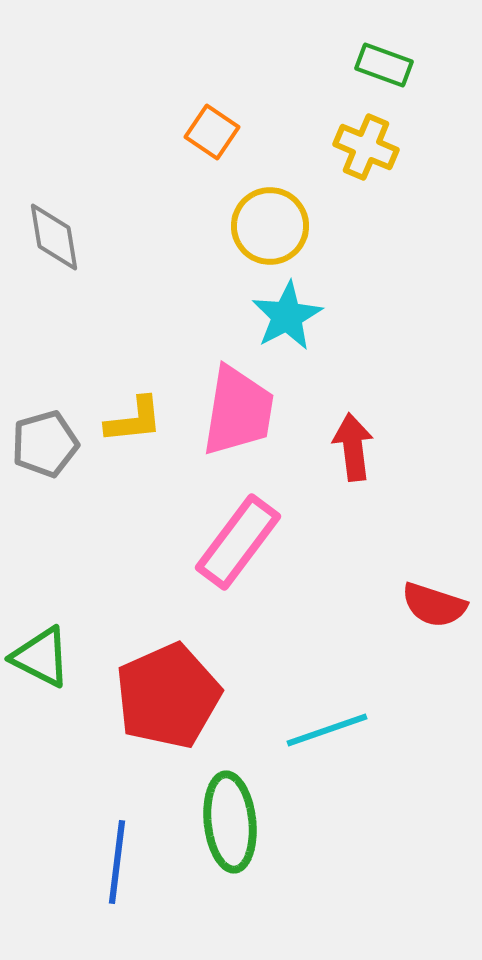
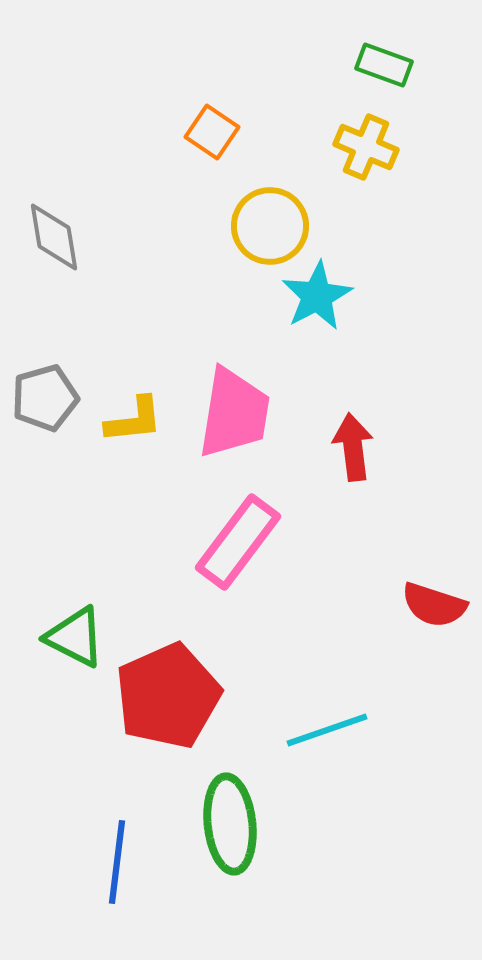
cyan star: moved 30 px right, 20 px up
pink trapezoid: moved 4 px left, 2 px down
gray pentagon: moved 46 px up
green triangle: moved 34 px right, 20 px up
green ellipse: moved 2 px down
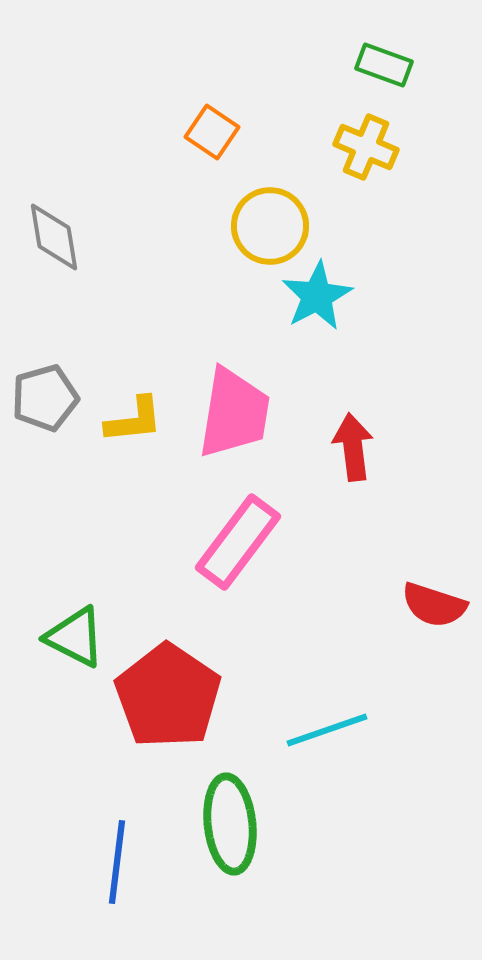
red pentagon: rotated 14 degrees counterclockwise
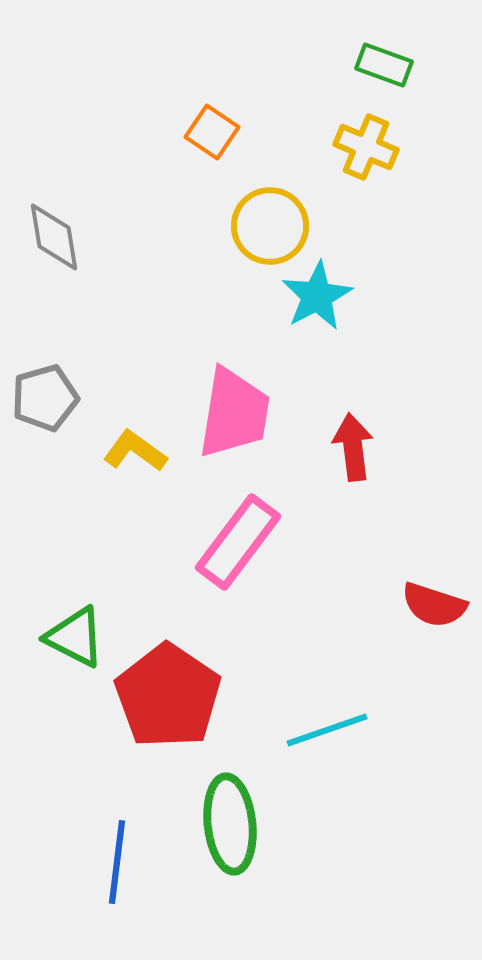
yellow L-shape: moved 1 px right, 31 px down; rotated 138 degrees counterclockwise
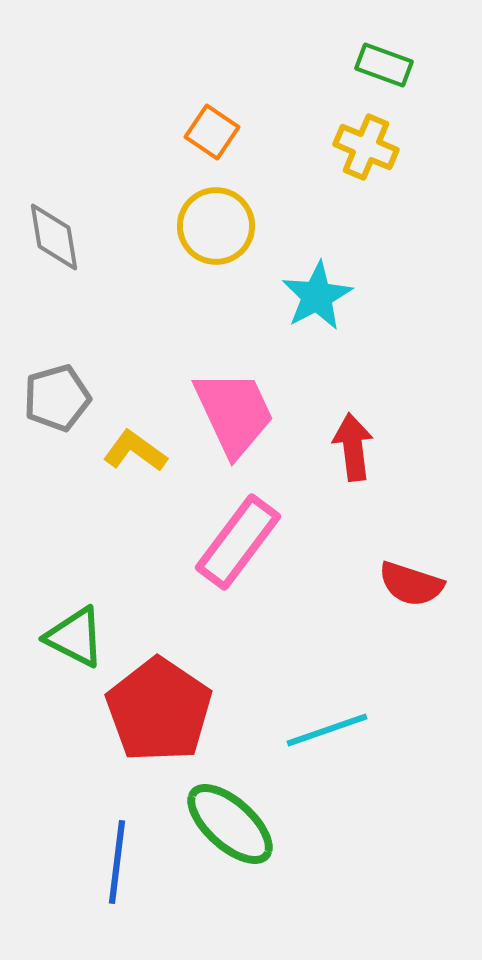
yellow circle: moved 54 px left
gray pentagon: moved 12 px right
pink trapezoid: rotated 34 degrees counterclockwise
red semicircle: moved 23 px left, 21 px up
red pentagon: moved 9 px left, 14 px down
green ellipse: rotated 42 degrees counterclockwise
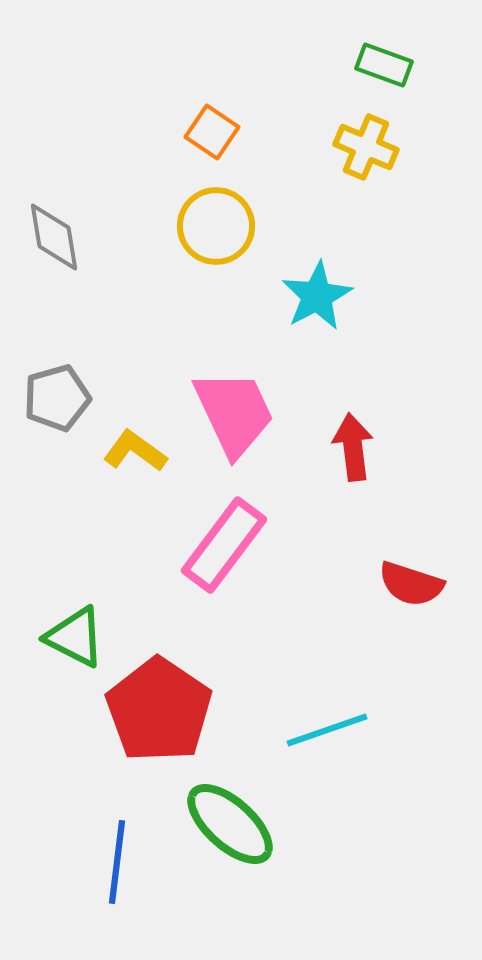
pink rectangle: moved 14 px left, 3 px down
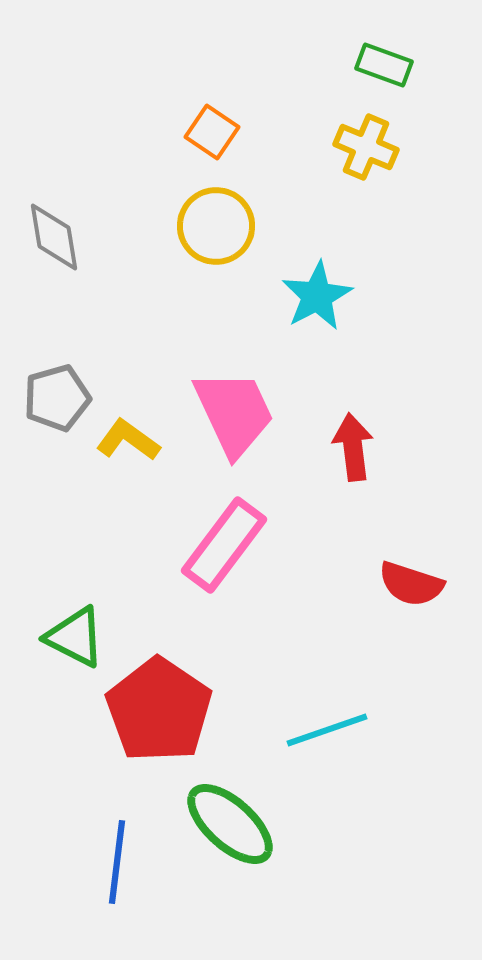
yellow L-shape: moved 7 px left, 11 px up
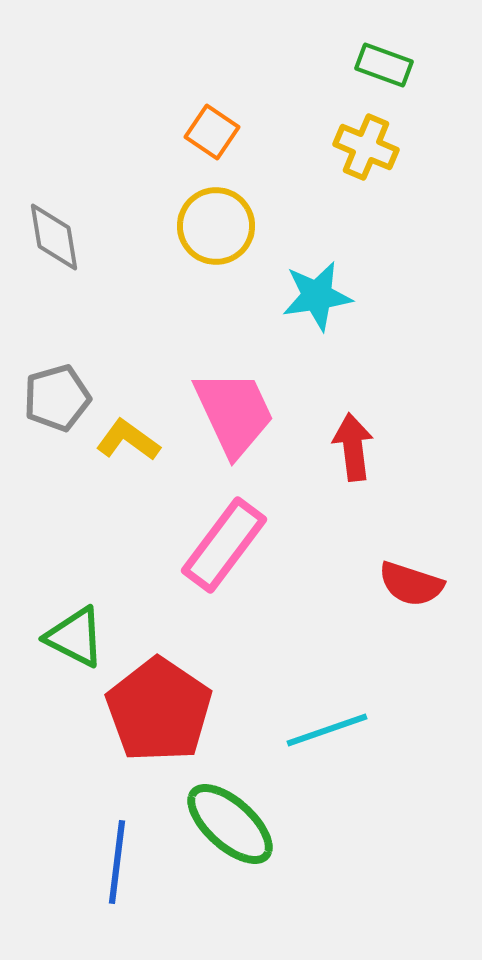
cyan star: rotated 20 degrees clockwise
